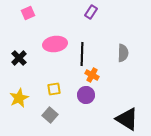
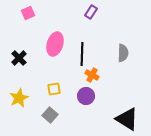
pink ellipse: rotated 65 degrees counterclockwise
purple circle: moved 1 px down
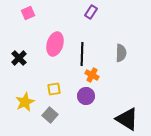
gray semicircle: moved 2 px left
yellow star: moved 6 px right, 4 px down
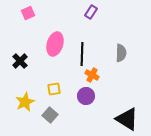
black cross: moved 1 px right, 3 px down
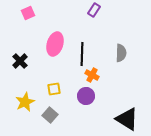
purple rectangle: moved 3 px right, 2 px up
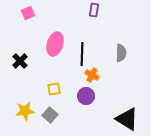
purple rectangle: rotated 24 degrees counterclockwise
yellow star: moved 9 px down; rotated 18 degrees clockwise
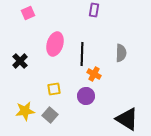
orange cross: moved 2 px right, 1 px up
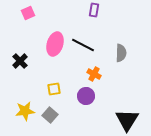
black line: moved 1 px right, 9 px up; rotated 65 degrees counterclockwise
black triangle: moved 1 px down; rotated 30 degrees clockwise
